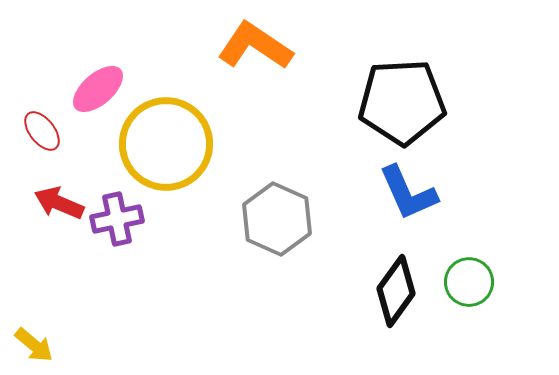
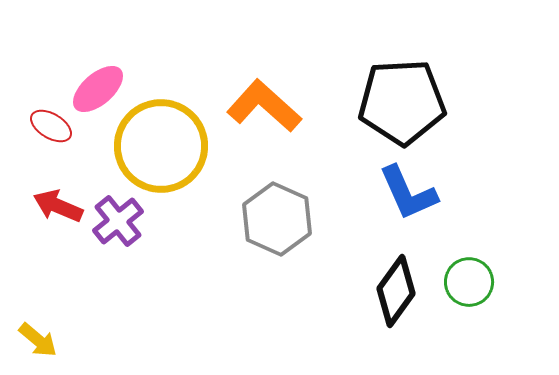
orange L-shape: moved 9 px right, 60 px down; rotated 8 degrees clockwise
red ellipse: moved 9 px right, 5 px up; rotated 21 degrees counterclockwise
yellow circle: moved 5 px left, 2 px down
red arrow: moved 1 px left, 3 px down
purple cross: moved 1 px right, 2 px down; rotated 27 degrees counterclockwise
yellow arrow: moved 4 px right, 5 px up
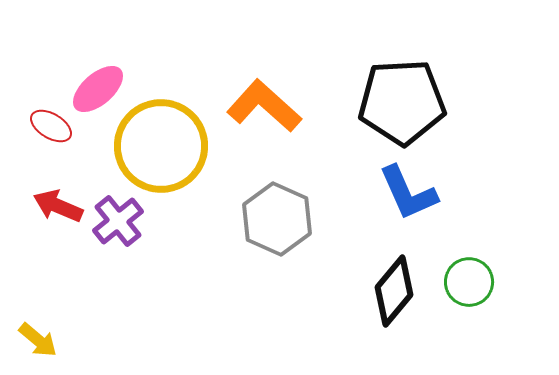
black diamond: moved 2 px left; rotated 4 degrees clockwise
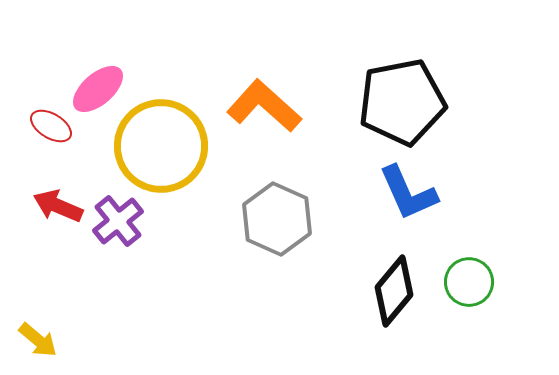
black pentagon: rotated 8 degrees counterclockwise
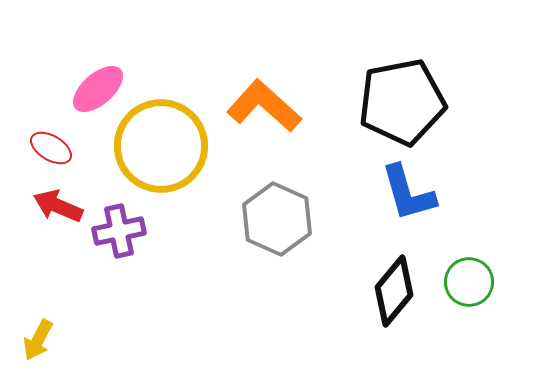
red ellipse: moved 22 px down
blue L-shape: rotated 8 degrees clockwise
purple cross: moved 1 px right, 10 px down; rotated 27 degrees clockwise
yellow arrow: rotated 78 degrees clockwise
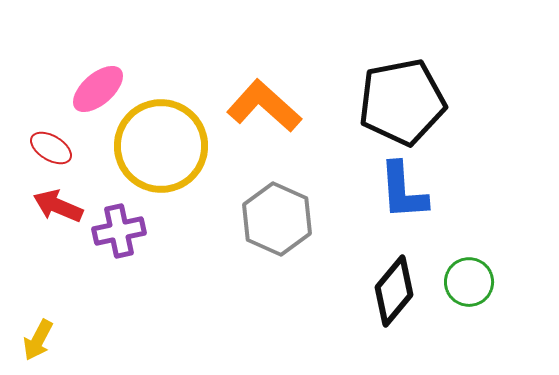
blue L-shape: moved 5 px left, 2 px up; rotated 12 degrees clockwise
